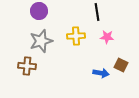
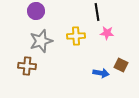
purple circle: moved 3 px left
pink star: moved 4 px up
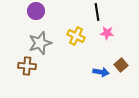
yellow cross: rotated 30 degrees clockwise
gray star: moved 1 px left, 2 px down
brown square: rotated 24 degrees clockwise
blue arrow: moved 1 px up
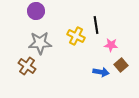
black line: moved 1 px left, 13 px down
pink star: moved 4 px right, 12 px down
gray star: rotated 15 degrees clockwise
brown cross: rotated 30 degrees clockwise
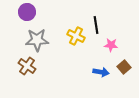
purple circle: moved 9 px left, 1 px down
gray star: moved 3 px left, 3 px up
brown square: moved 3 px right, 2 px down
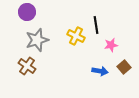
gray star: rotated 15 degrees counterclockwise
pink star: rotated 16 degrees counterclockwise
blue arrow: moved 1 px left, 1 px up
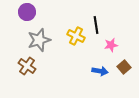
gray star: moved 2 px right
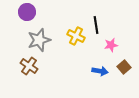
brown cross: moved 2 px right
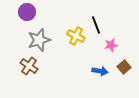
black line: rotated 12 degrees counterclockwise
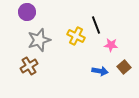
pink star: rotated 16 degrees clockwise
brown cross: rotated 24 degrees clockwise
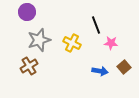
yellow cross: moved 4 px left, 7 px down
pink star: moved 2 px up
